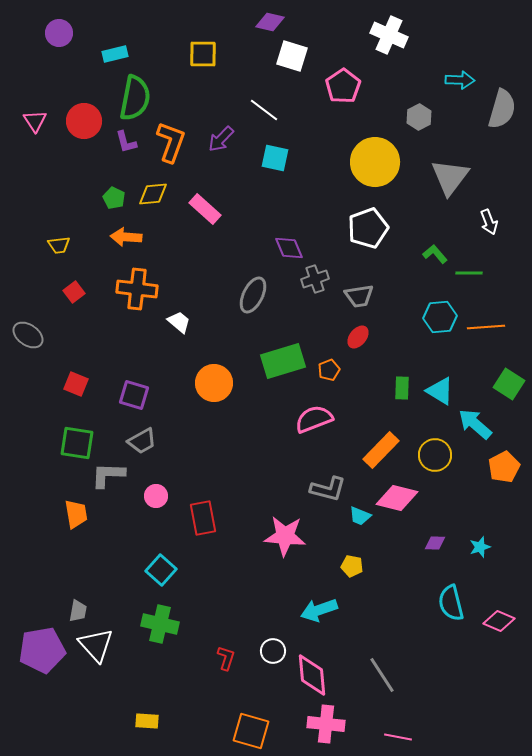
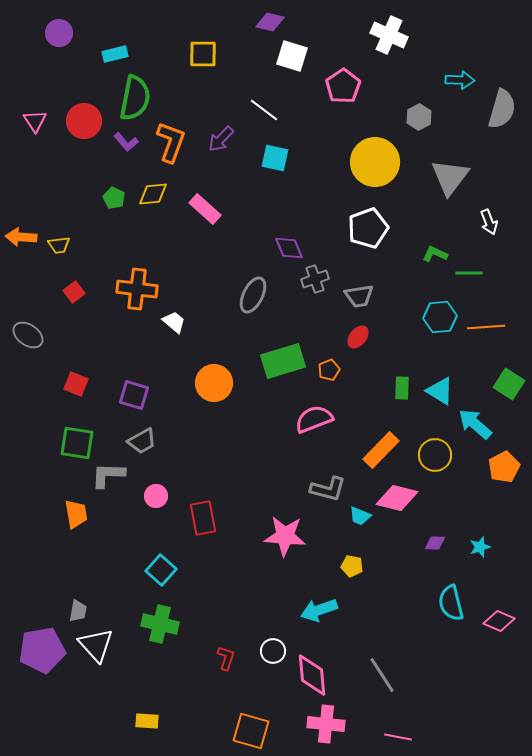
purple L-shape at (126, 142): rotated 25 degrees counterclockwise
orange arrow at (126, 237): moved 105 px left
green L-shape at (435, 254): rotated 25 degrees counterclockwise
white trapezoid at (179, 322): moved 5 px left
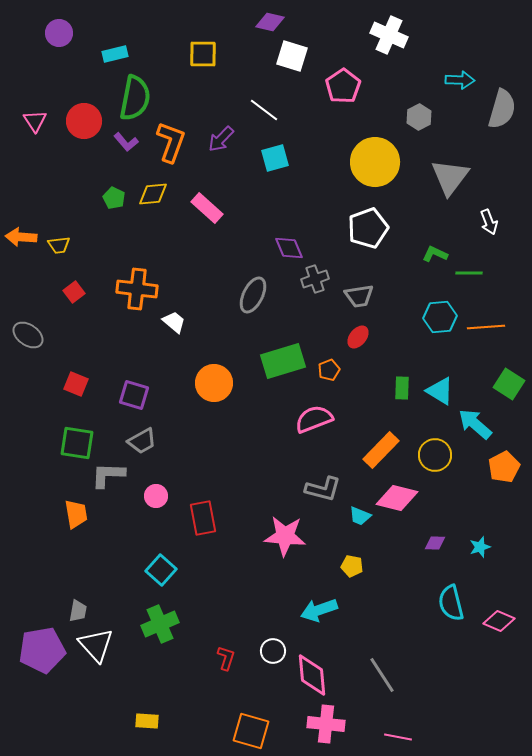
cyan square at (275, 158): rotated 28 degrees counterclockwise
pink rectangle at (205, 209): moved 2 px right, 1 px up
gray L-shape at (328, 489): moved 5 px left
green cross at (160, 624): rotated 36 degrees counterclockwise
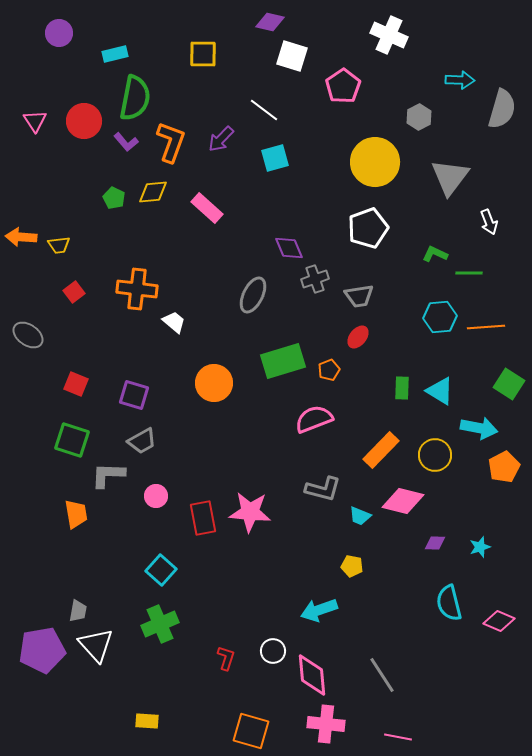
yellow diamond at (153, 194): moved 2 px up
cyan arrow at (475, 424): moved 4 px right, 4 px down; rotated 150 degrees clockwise
green square at (77, 443): moved 5 px left, 3 px up; rotated 9 degrees clockwise
pink diamond at (397, 498): moved 6 px right, 3 px down
pink star at (285, 536): moved 35 px left, 24 px up
cyan semicircle at (451, 603): moved 2 px left
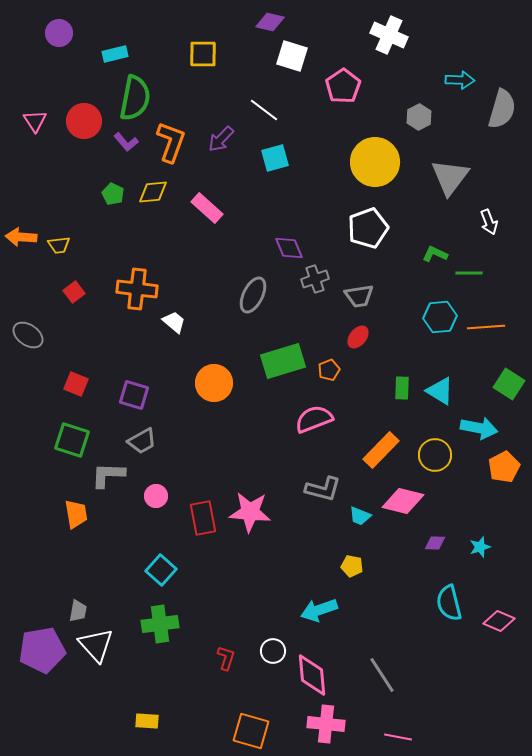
green pentagon at (114, 198): moved 1 px left, 4 px up
green cross at (160, 624): rotated 15 degrees clockwise
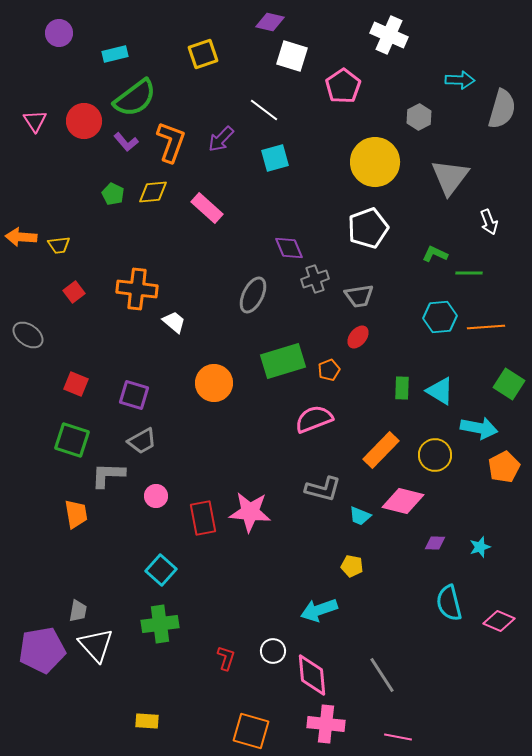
yellow square at (203, 54): rotated 20 degrees counterclockwise
green semicircle at (135, 98): rotated 42 degrees clockwise
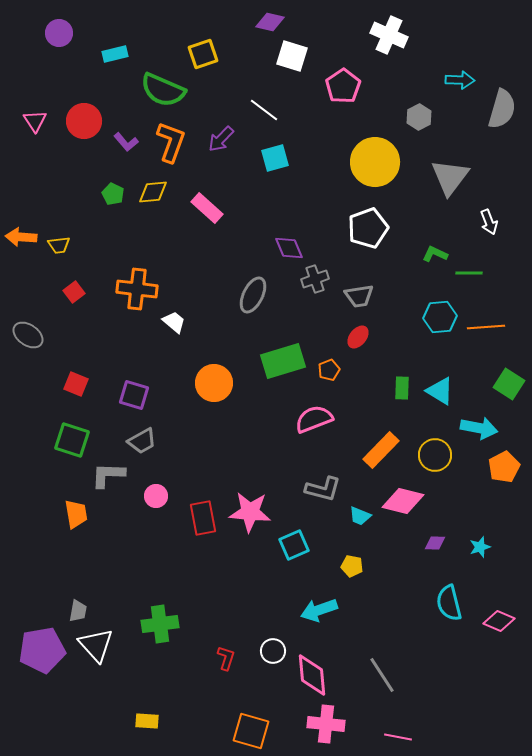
green semicircle at (135, 98): moved 28 px right, 8 px up; rotated 60 degrees clockwise
cyan square at (161, 570): moved 133 px right, 25 px up; rotated 24 degrees clockwise
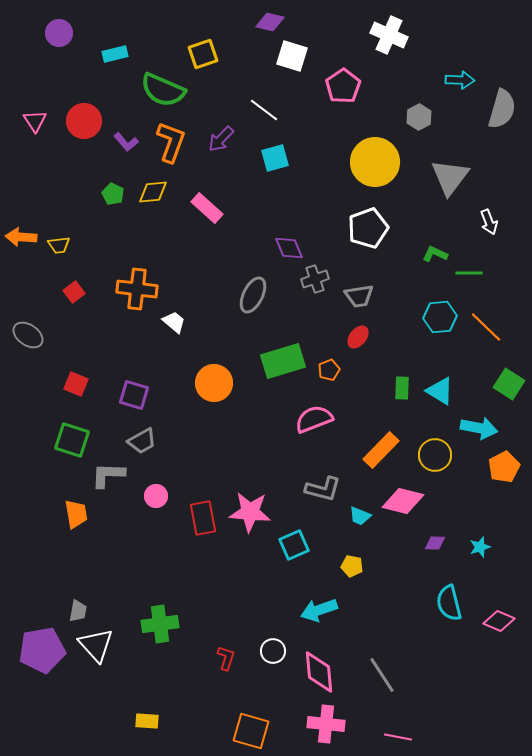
orange line at (486, 327): rotated 48 degrees clockwise
pink diamond at (312, 675): moved 7 px right, 3 px up
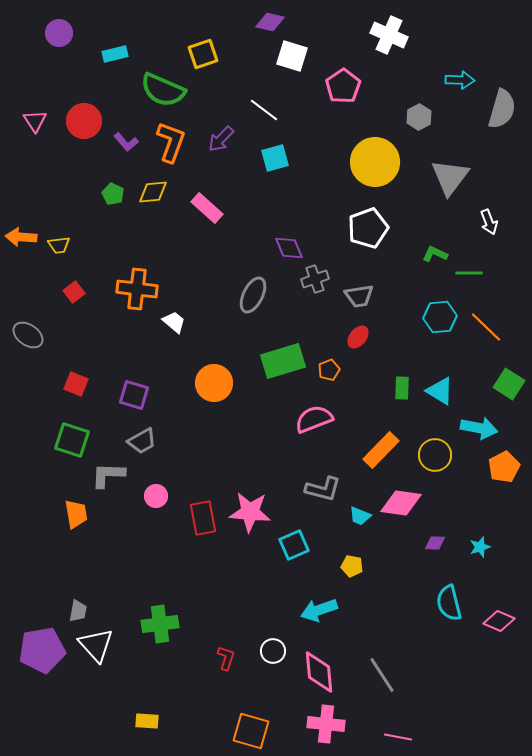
pink diamond at (403, 501): moved 2 px left, 2 px down; rotated 6 degrees counterclockwise
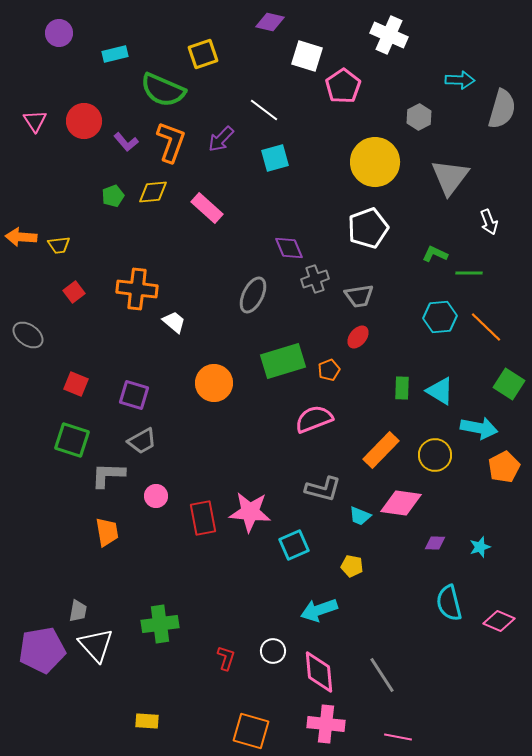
white square at (292, 56): moved 15 px right
green pentagon at (113, 194): moved 2 px down; rotated 25 degrees clockwise
orange trapezoid at (76, 514): moved 31 px right, 18 px down
